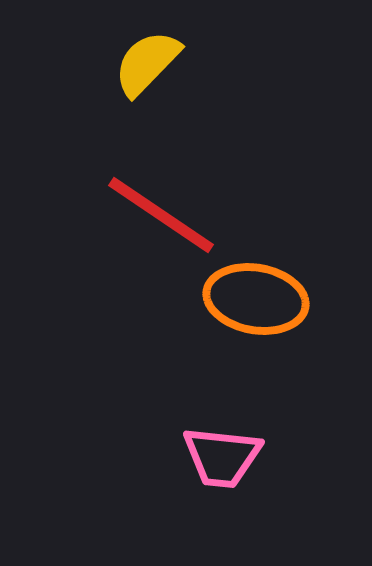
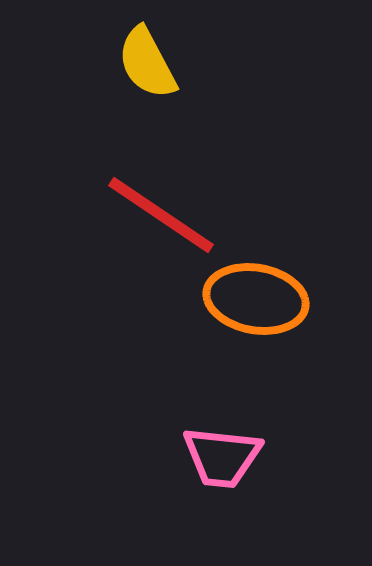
yellow semicircle: rotated 72 degrees counterclockwise
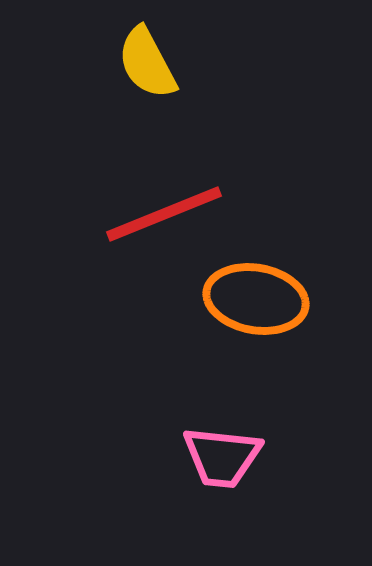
red line: moved 3 px right, 1 px up; rotated 56 degrees counterclockwise
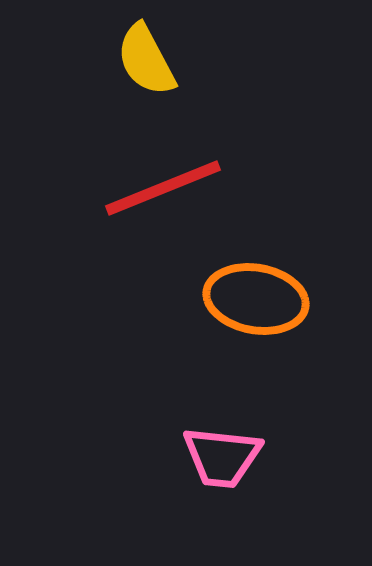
yellow semicircle: moved 1 px left, 3 px up
red line: moved 1 px left, 26 px up
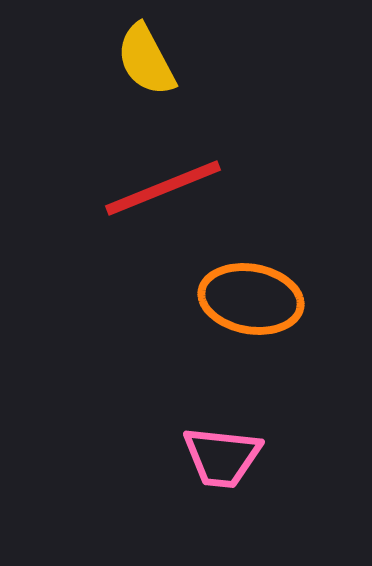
orange ellipse: moved 5 px left
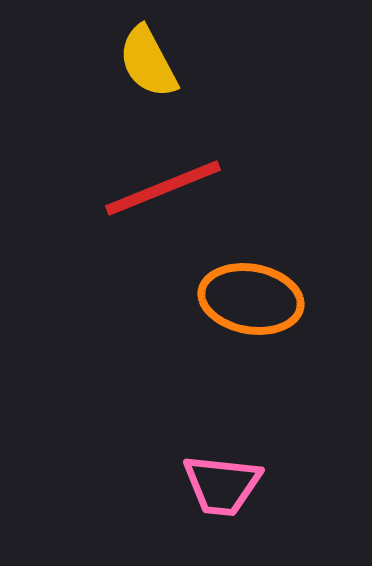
yellow semicircle: moved 2 px right, 2 px down
pink trapezoid: moved 28 px down
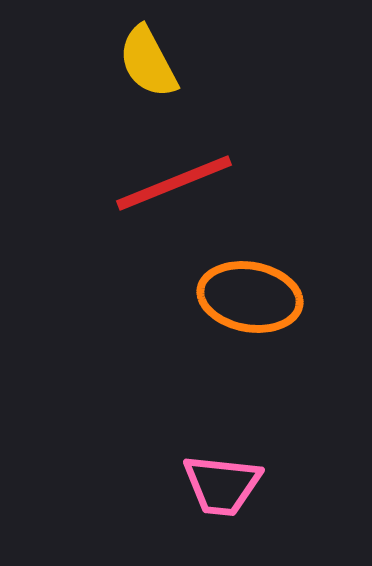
red line: moved 11 px right, 5 px up
orange ellipse: moved 1 px left, 2 px up
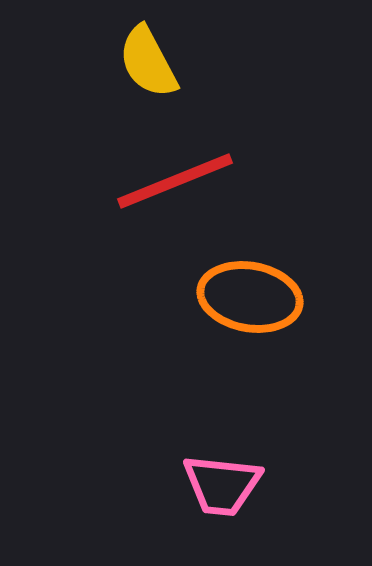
red line: moved 1 px right, 2 px up
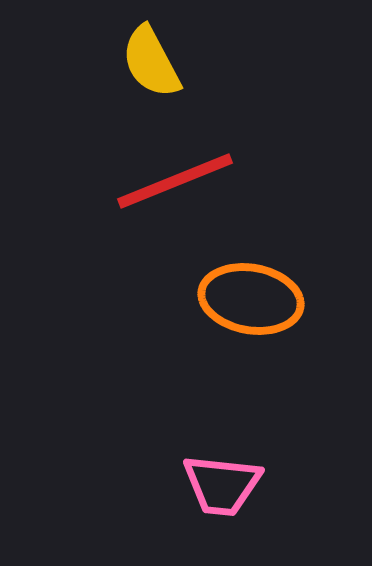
yellow semicircle: moved 3 px right
orange ellipse: moved 1 px right, 2 px down
